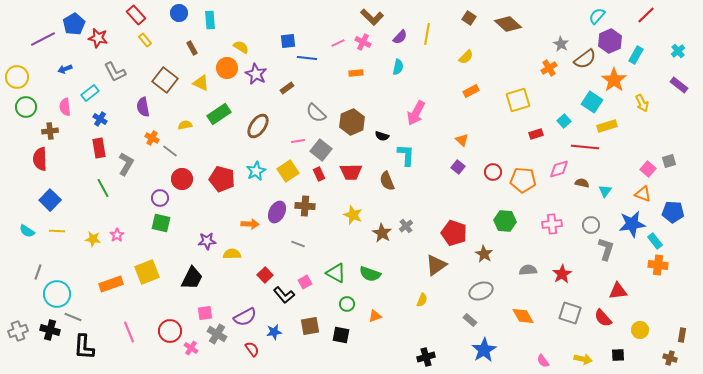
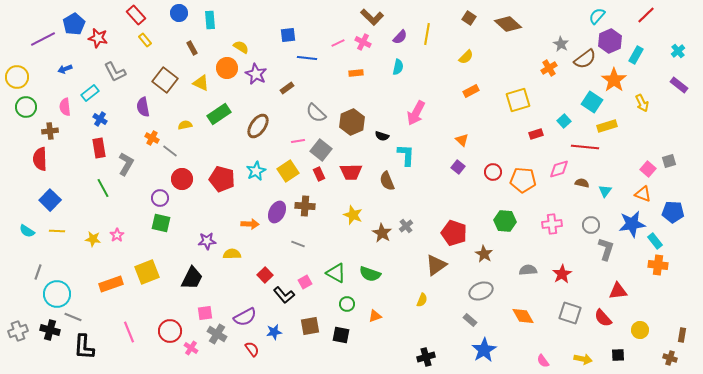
blue square at (288, 41): moved 6 px up
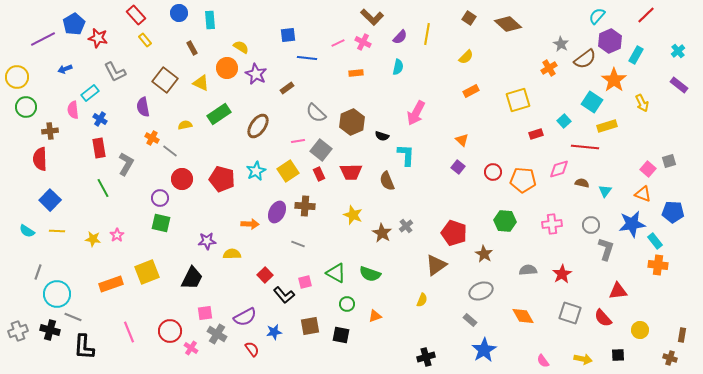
pink semicircle at (65, 107): moved 8 px right, 3 px down
pink square at (305, 282): rotated 16 degrees clockwise
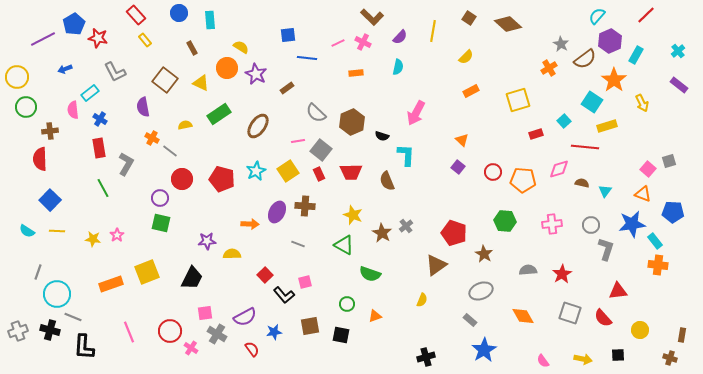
yellow line at (427, 34): moved 6 px right, 3 px up
green triangle at (336, 273): moved 8 px right, 28 px up
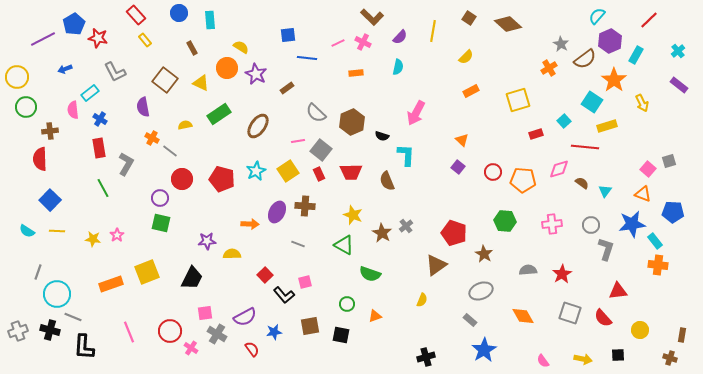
red line at (646, 15): moved 3 px right, 5 px down
brown semicircle at (582, 183): rotated 24 degrees clockwise
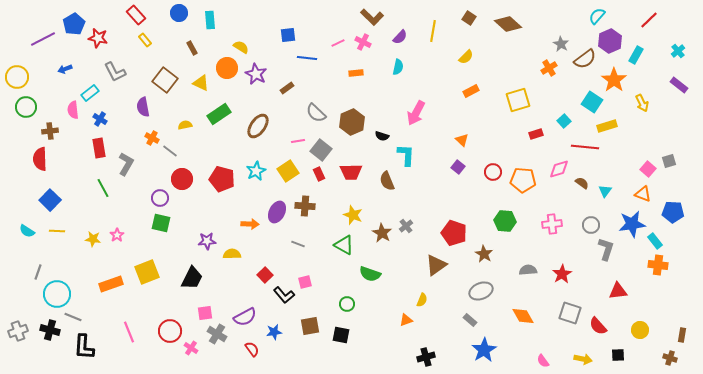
orange triangle at (375, 316): moved 31 px right, 4 px down
red semicircle at (603, 318): moved 5 px left, 8 px down
